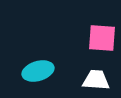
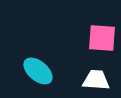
cyan ellipse: rotated 56 degrees clockwise
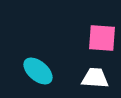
white trapezoid: moved 1 px left, 2 px up
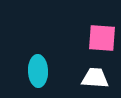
cyan ellipse: rotated 48 degrees clockwise
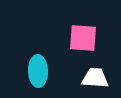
pink square: moved 19 px left
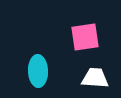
pink square: moved 2 px right, 1 px up; rotated 12 degrees counterclockwise
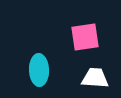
cyan ellipse: moved 1 px right, 1 px up
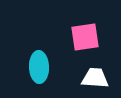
cyan ellipse: moved 3 px up
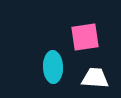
cyan ellipse: moved 14 px right
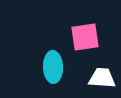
white trapezoid: moved 7 px right
